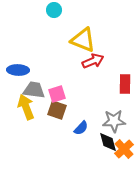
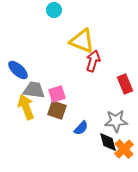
yellow triangle: moved 1 px left, 1 px down
red arrow: rotated 50 degrees counterclockwise
blue ellipse: rotated 40 degrees clockwise
red rectangle: rotated 24 degrees counterclockwise
gray star: moved 2 px right
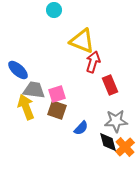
red arrow: moved 1 px down
red rectangle: moved 15 px left, 1 px down
orange cross: moved 1 px right, 2 px up
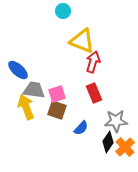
cyan circle: moved 9 px right, 1 px down
red rectangle: moved 16 px left, 8 px down
black diamond: rotated 50 degrees clockwise
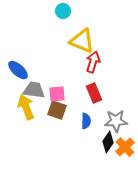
pink square: rotated 12 degrees clockwise
blue semicircle: moved 5 px right, 7 px up; rotated 42 degrees counterclockwise
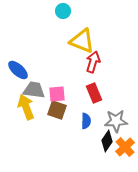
black diamond: moved 1 px left, 1 px up
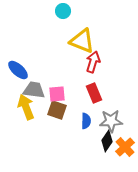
gray star: moved 5 px left
